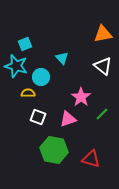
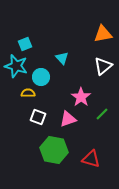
white triangle: rotated 42 degrees clockwise
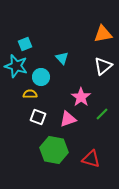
yellow semicircle: moved 2 px right, 1 px down
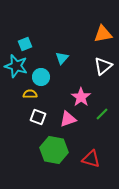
cyan triangle: rotated 24 degrees clockwise
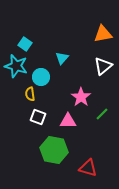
cyan square: rotated 32 degrees counterclockwise
yellow semicircle: rotated 96 degrees counterclockwise
pink triangle: moved 2 px down; rotated 18 degrees clockwise
red triangle: moved 3 px left, 9 px down
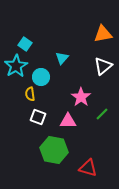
cyan star: rotated 25 degrees clockwise
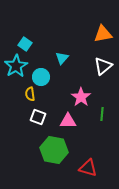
green line: rotated 40 degrees counterclockwise
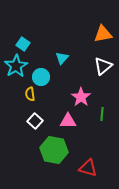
cyan square: moved 2 px left
white square: moved 3 px left, 4 px down; rotated 21 degrees clockwise
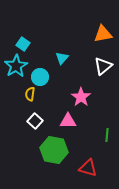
cyan circle: moved 1 px left
yellow semicircle: rotated 16 degrees clockwise
green line: moved 5 px right, 21 px down
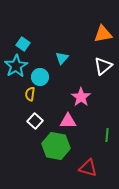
green hexagon: moved 2 px right, 4 px up
